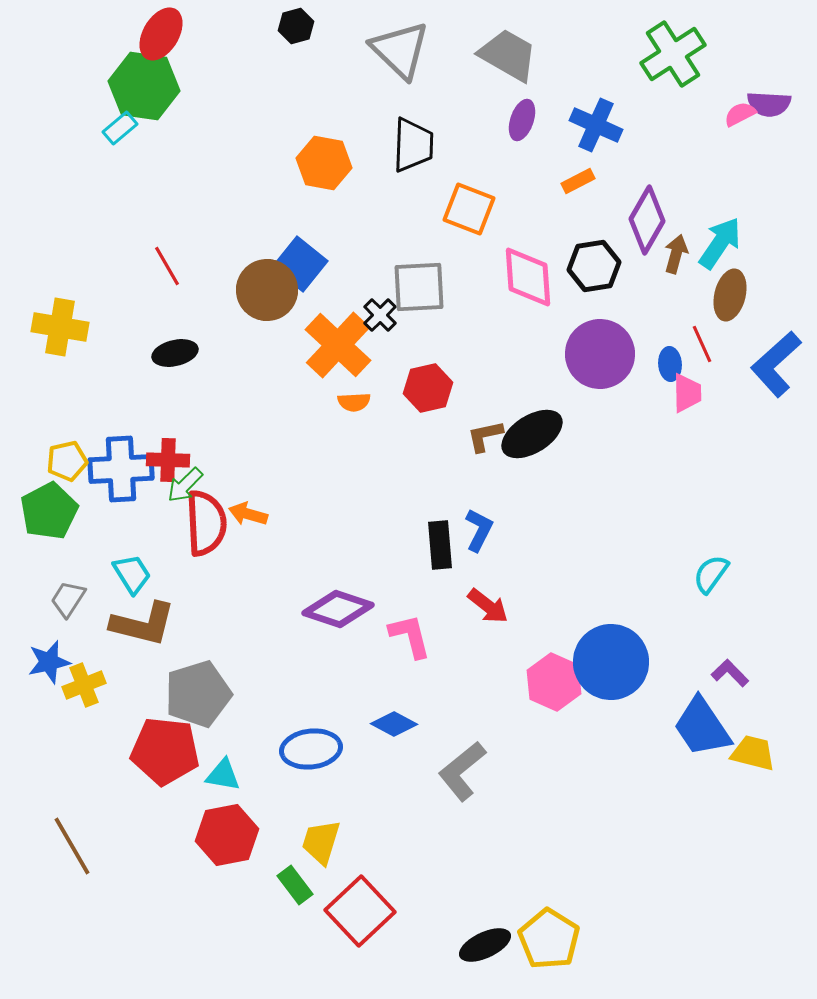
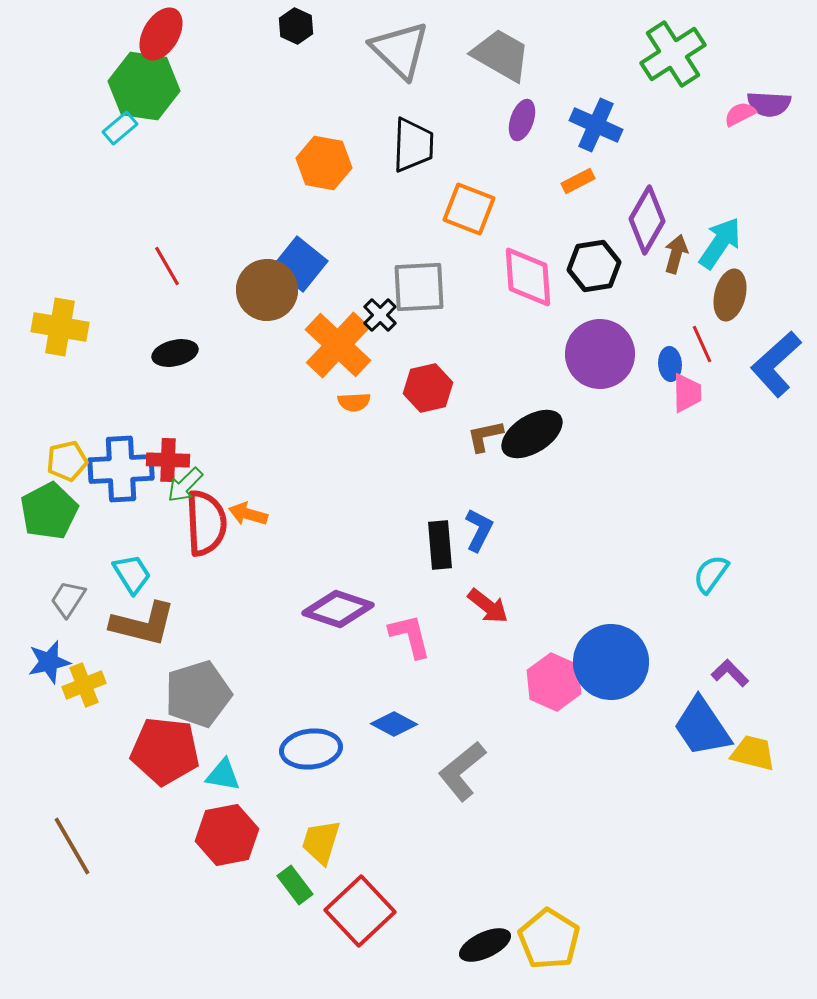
black hexagon at (296, 26): rotated 20 degrees counterclockwise
gray trapezoid at (508, 55): moved 7 px left
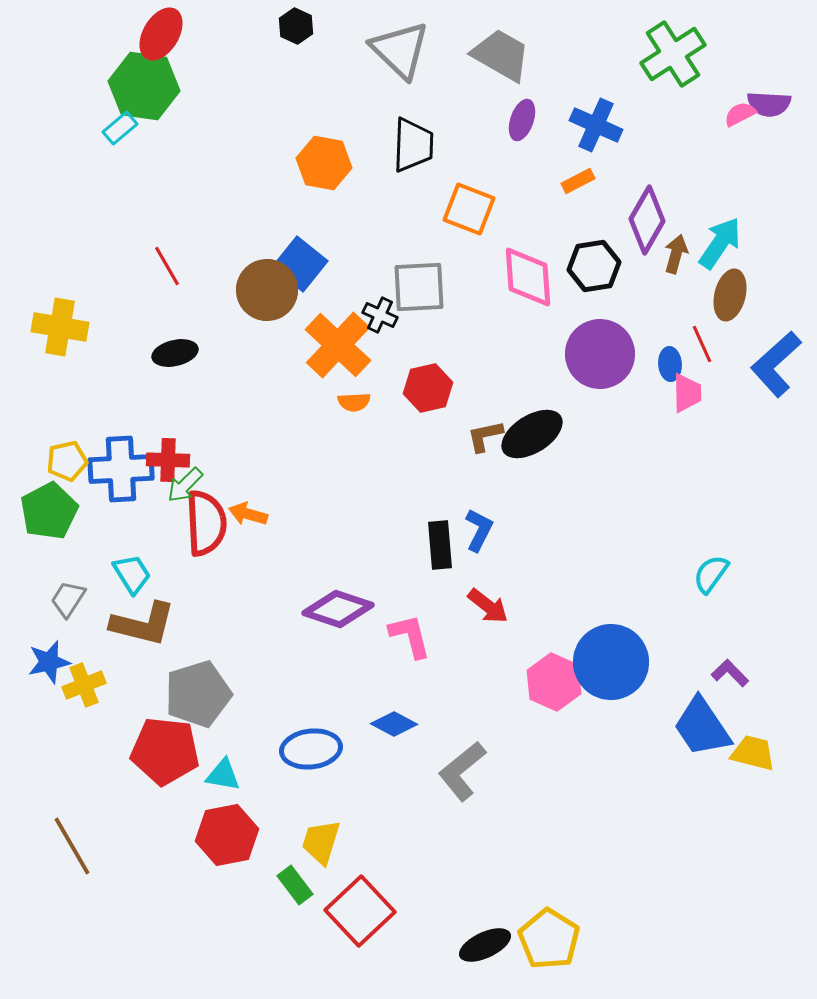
black cross at (380, 315): rotated 20 degrees counterclockwise
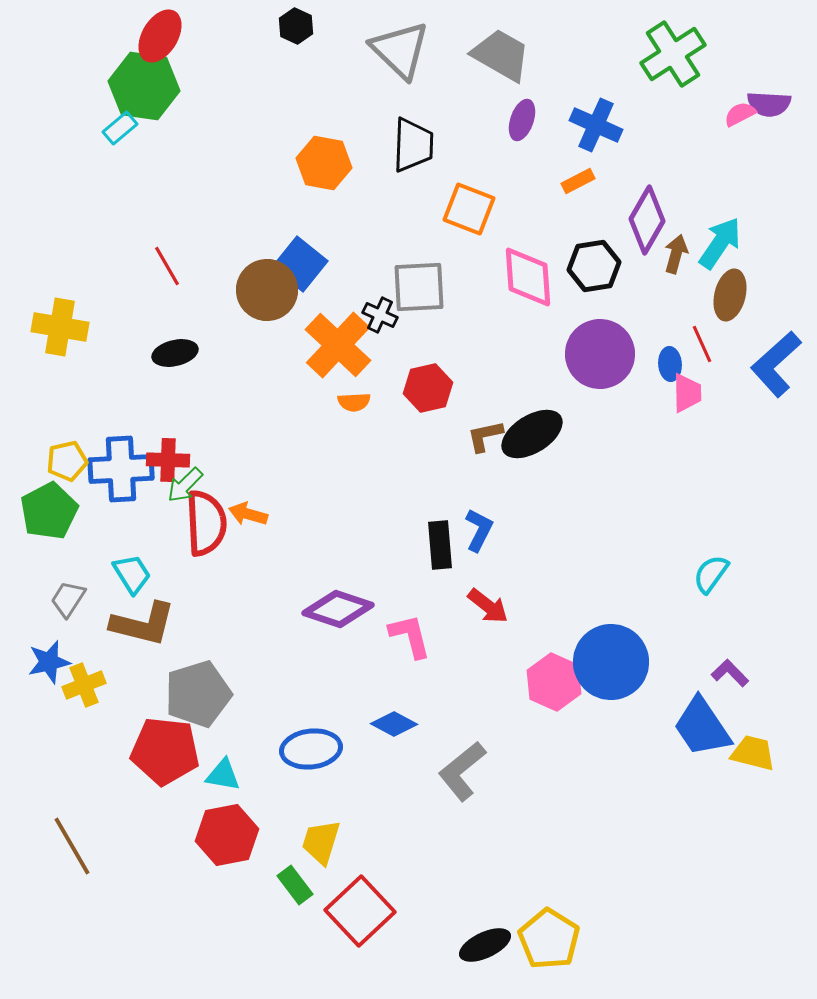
red ellipse at (161, 34): moved 1 px left, 2 px down
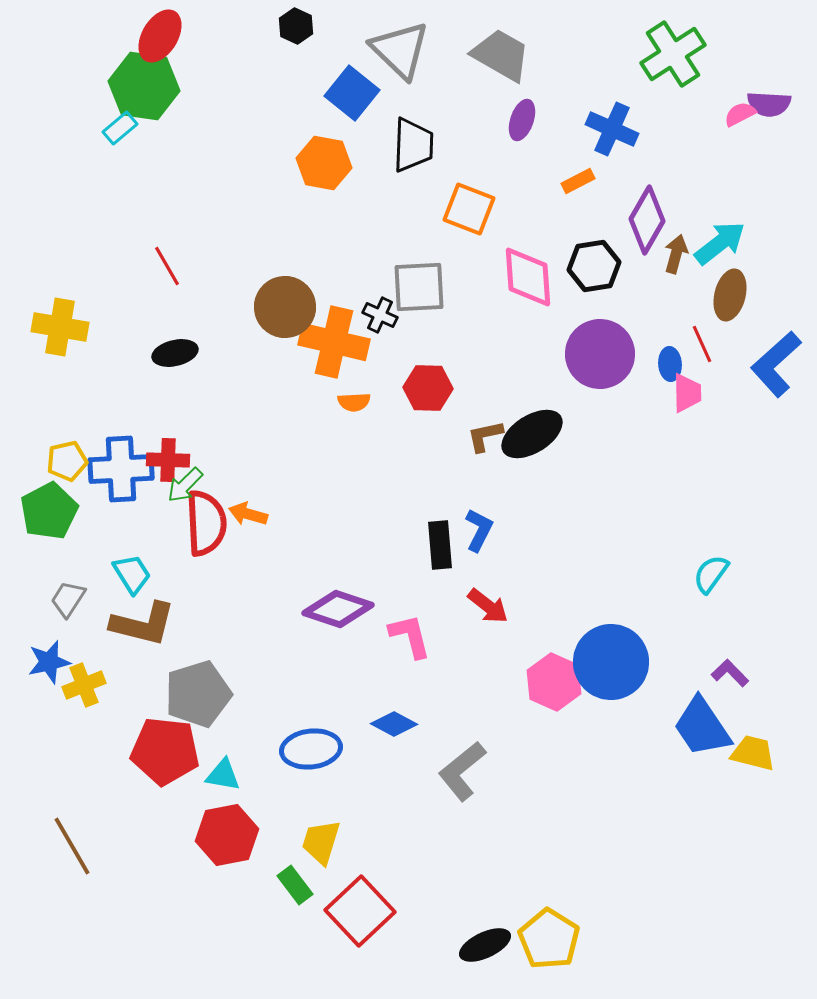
blue cross at (596, 125): moved 16 px right, 4 px down
cyan arrow at (720, 243): rotated 18 degrees clockwise
blue square at (300, 264): moved 52 px right, 171 px up
brown circle at (267, 290): moved 18 px right, 17 px down
orange cross at (338, 345): moved 4 px left, 3 px up; rotated 30 degrees counterclockwise
red hexagon at (428, 388): rotated 15 degrees clockwise
